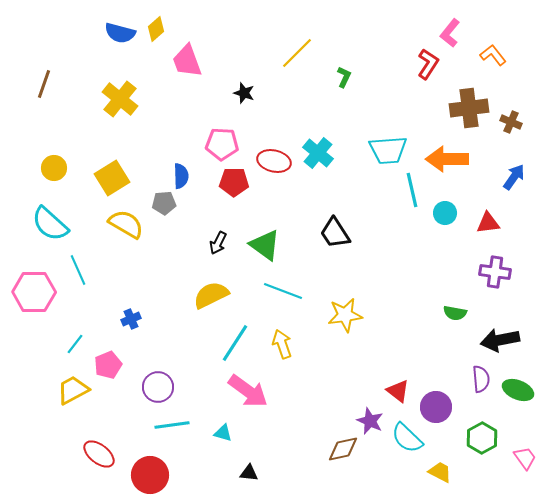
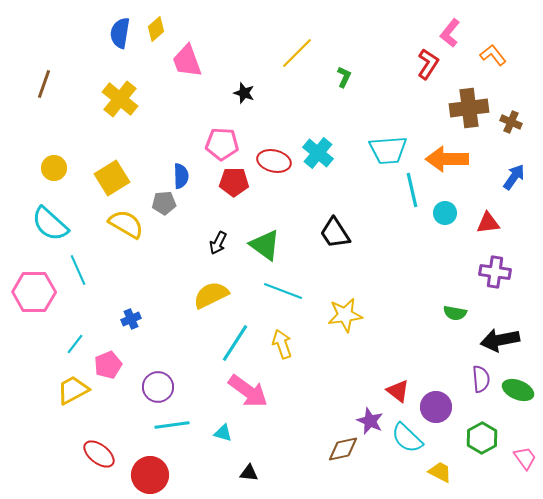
blue semicircle at (120, 33): rotated 84 degrees clockwise
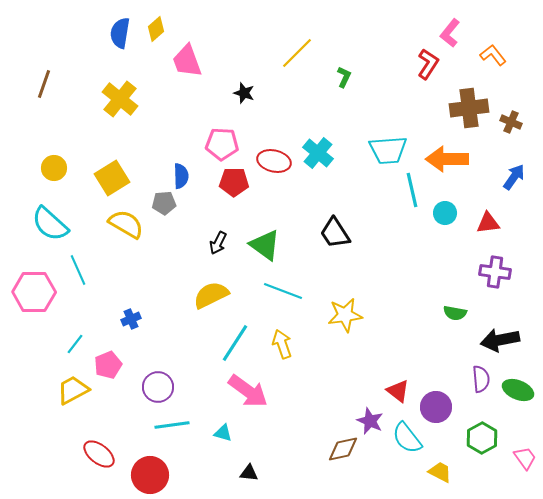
cyan semicircle at (407, 438): rotated 8 degrees clockwise
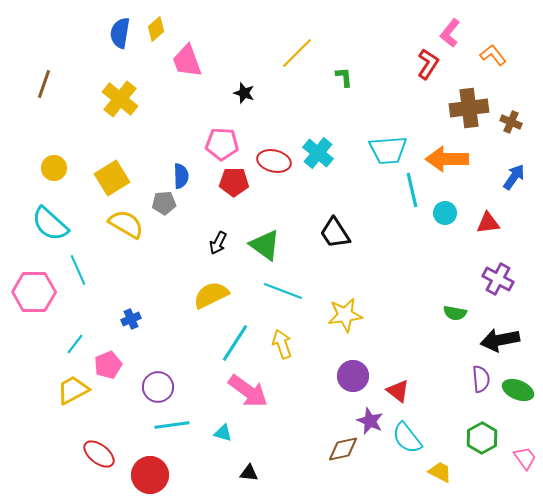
green L-shape at (344, 77): rotated 30 degrees counterclockwise
purple cross at (495, 272): moved 3 px right, 7 px down; rotated 20 degrees clockwise
purple circle at (436, 407): moved 83 px left, 31 px up
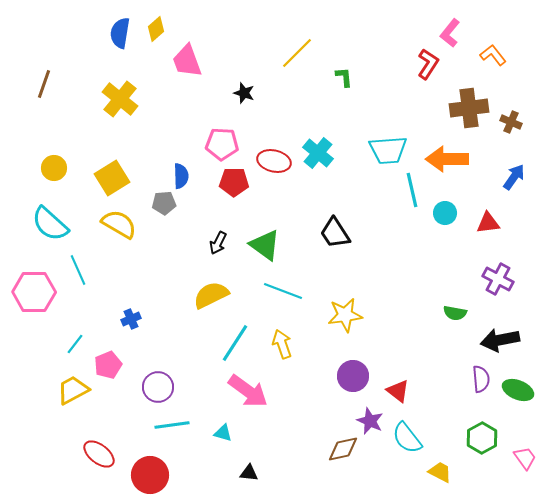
yellow semicircle at (126, 224): moved 7 px left
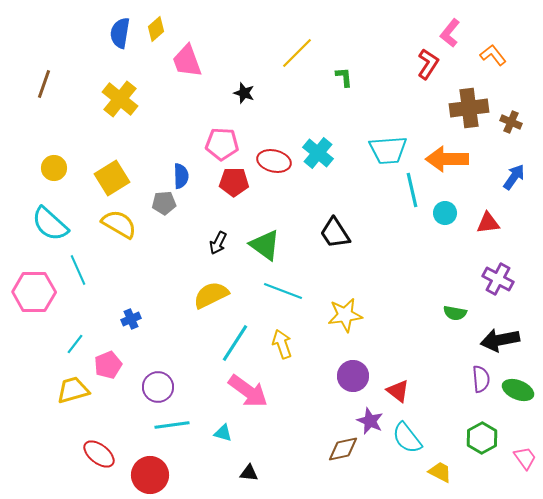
yellow trapezoid at (73, 390): rotated 12 degrees clockwise
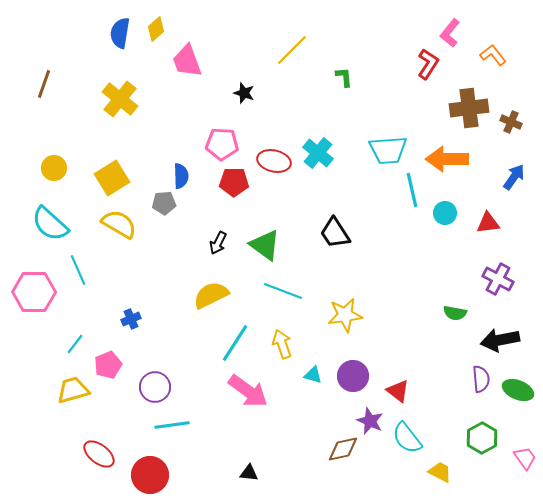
yellow line at (297, 53): moved 5 px left, 3 px up
purple circle at (158, 387): moved 3 px left
cyan triangle at (223, 433): moved 90 px right, 58 px up
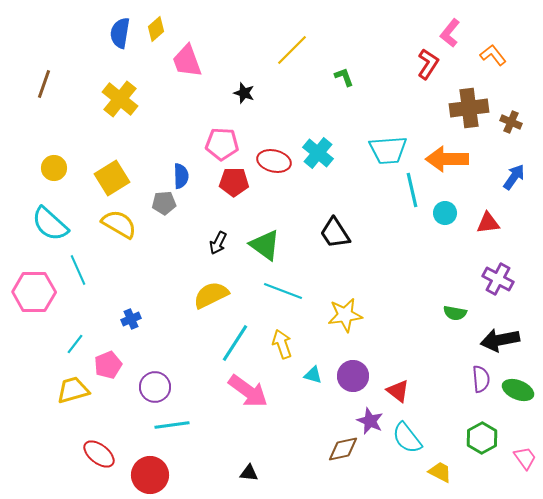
green L-shape at (344, 77): rotated 15 degrees counterclockwise
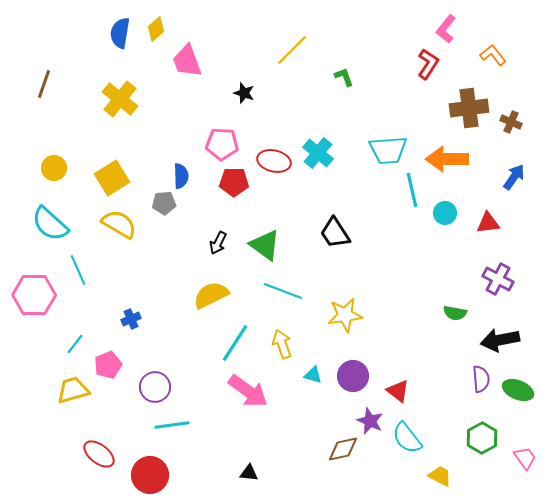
pink L-shape at (450, 33): moved 4 px left, 4 px up
pink hexagon at (34, 292): moved 3 px down
yellow trapezoid at (440, 472): moved 4 px down
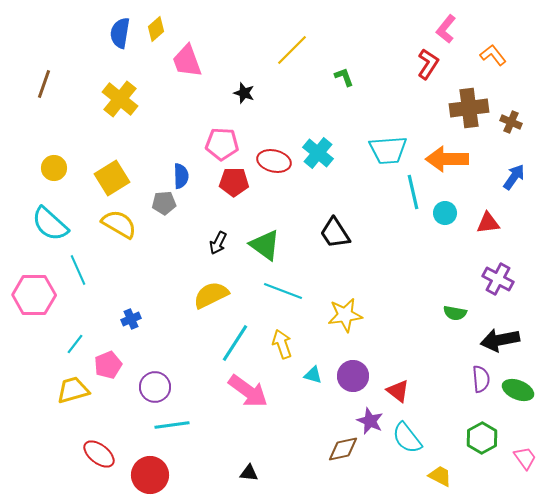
cyan line at (412, 190): moved 1 px right, 2 px down
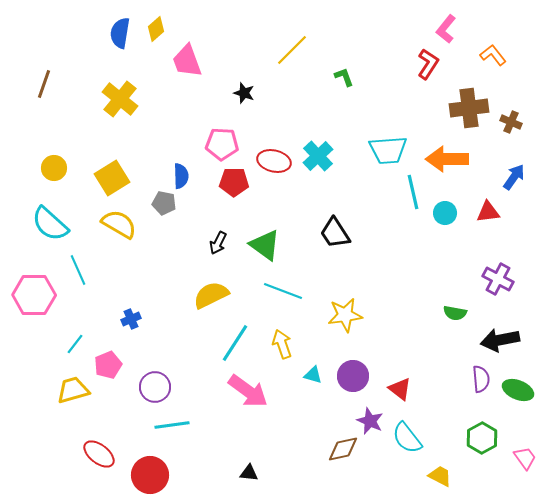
cyan cross at (318, 153): moved 3 px down; rotated 8 degrees clockwise
gray pentagon at (164, 203): rotated 15 degrees clockwise
red triangle at (488, 223): moved 11 px up
red triangle at (398, 391): moved 2 px right, 2 px up
